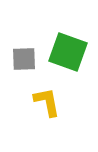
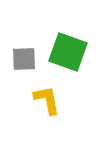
yellow L-shape: moved 2 px up
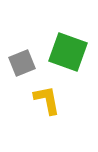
gray square: moved 2 px left, 4 px down; rotated 20 degrees counterclockwise
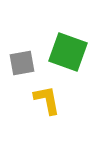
gray square: rotated 12 degrees clockwise
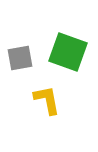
gray square: moved 2 px left, 5 px up
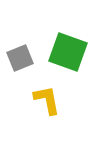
gray square: rotated 12 degrees counterclockwise
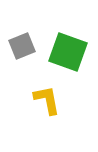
gray square: moved 2 px right, 12 px up
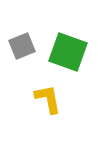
yellow L-shape: moved 1 px right, 1 px up
